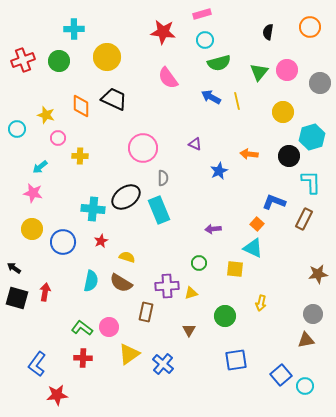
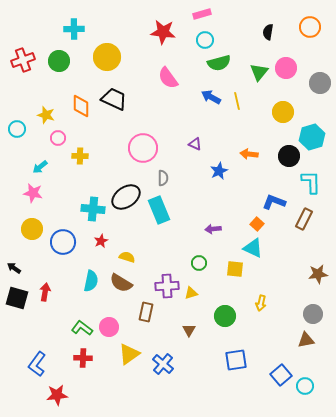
pink circle at (287, 70): moved 1 px left, 2 px up
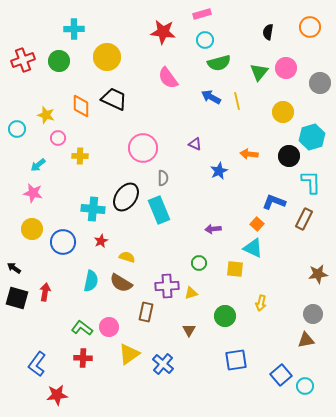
cyan arrow at (40, 167): moved 2 px left, 2 px up
black ellipse at (126, 197): rotated 20 degrees counterclockwise
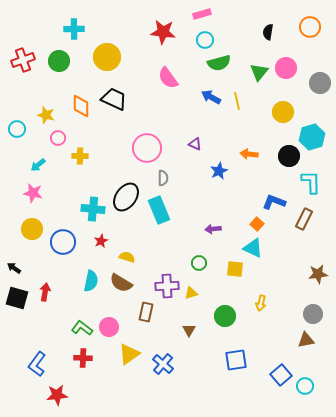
pink circle at (143, 148): moved 4 px right
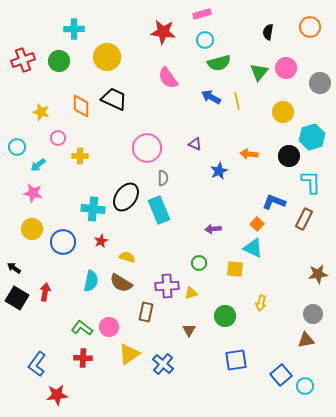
yellow star at (46, 115): moved 5 px left, 3 px up
cyan circle at (17, 129): moved 18 px down
black square at (17, 298): rotated 15 degrees clockwise
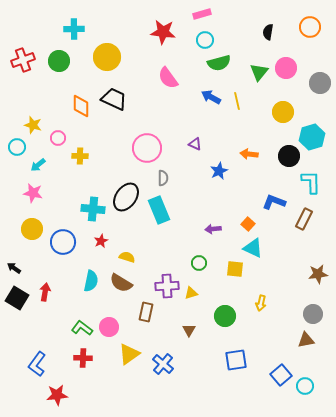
yellow star at (41, 112): moved 8 px left, 13 px down
orange square at (257, 224): moved 9 px left
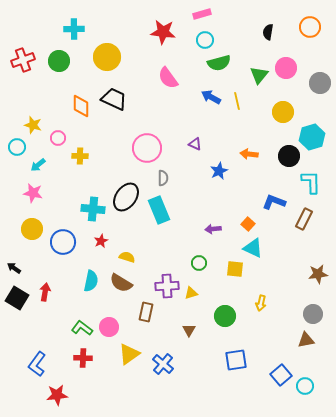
green triangle at (259, 72): moved 3 px down
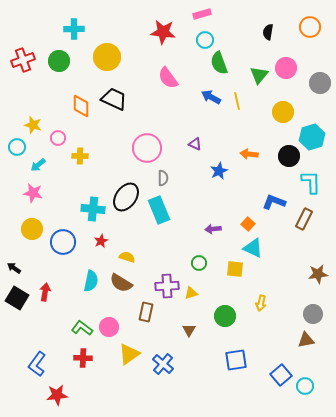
green semicircle at (219, 63): rotated 85 degrees clockwise
